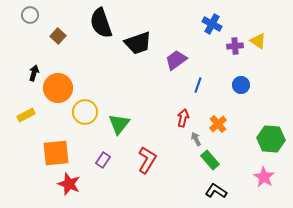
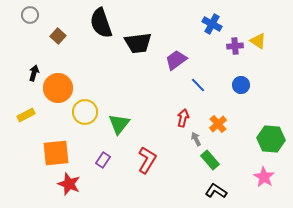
black trapezoid: rotated 12 degrees clockwise
blue line: rotated 63 degrees counterclockwise
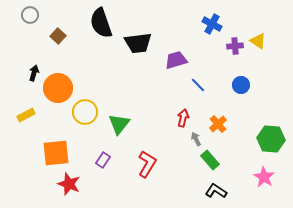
purple trapezoid: rotated 20 degrees clockwise
red L-shape: moved 4 px down
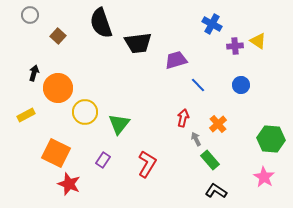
orange square: rotated 32 degrees clockwise
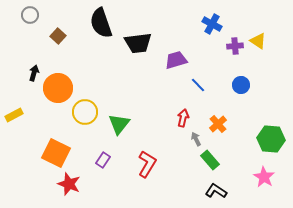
yellow rectangle: moved 12 px left
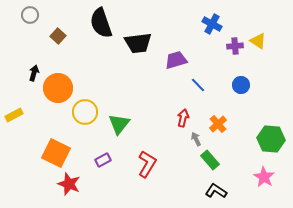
purple rectangle: rotated 28 degrees clockwise
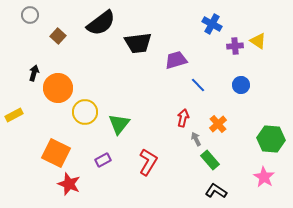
black semicircle: rotated 108 degrees counterclockwise
red L-shape: moved 1 px right, 2 px up
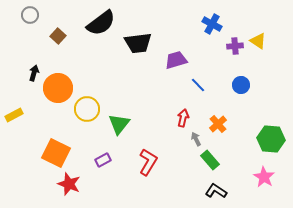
yellow circle: moved 2 px right, 3 px up
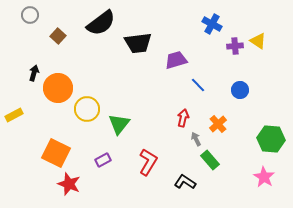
blue circle: moved 1 px left, 5 px down
black L-shape: moved 31 px left, 9 px up
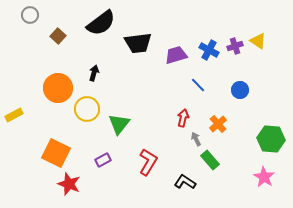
blue cross: moved 3 px left, 26 px down
purple cross: rotated 14 degrees counterclockwise
purple trapezoid: moved 5 px up
black arrow: moved 60 px right
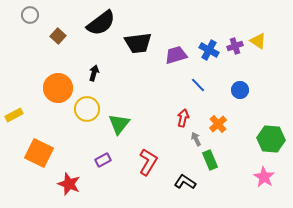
orange square: moved 17 px left
green rectangle: rotated 18 degrees clockwise
